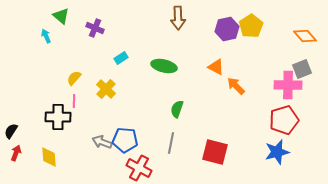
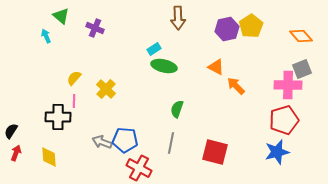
orange diamond: moved 4 px left
cyan rectangle: moved 33 px right, 9 px up
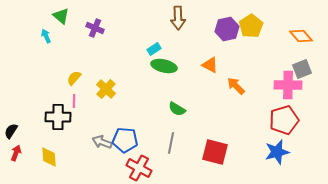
orange triangle: moved 6 px left, 2 px up
green semicircle: rotated 78 degrees counterclockwise
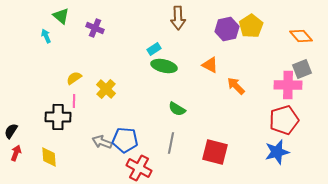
yellow semicircle: rotated 14 degrees clockwise
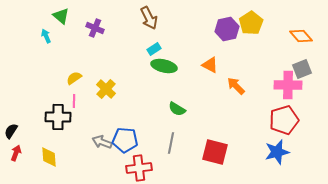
brown arrow: moved 29 px left; rotated 25 degrees counterclockwise
yellow pentagon: moved 3 px up
red cross: rotated 35 degrees counterclockwise
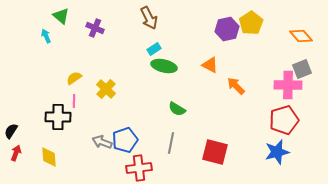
blue pentagon: rotated 25 degrees counterclockwise
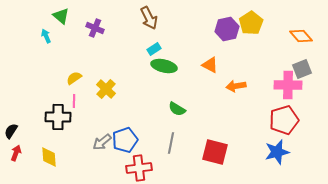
orange arrow: rotated 54 degrees counterclockwise
gray arrow: rotated 60 degrees counterclockwise
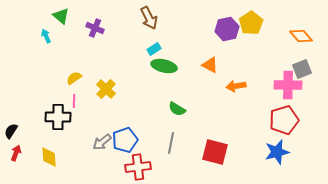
red cross: moved 1 px left, 1 px up
